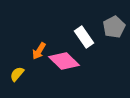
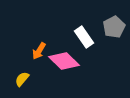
yellow semicircle: moved 5 px right, 5 px down
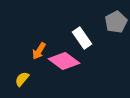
gray pentagon: moved 2 px right, 5 px up
white rectangle: moved 2 px left, 1 px down
pink diamond: rotated 8 degrees counterclockwise
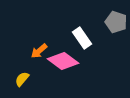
gray pentagon: rotated 25 degrees counterclockwise
orange arrow: rotated 18 degrees clockwise
pink diamond: moved 1 px left
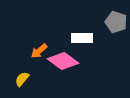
white rectangle: rotated 55 degrees counterclockwise
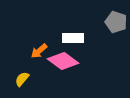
white rectangle: moved 9 px left
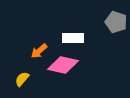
pink diamond: moved 4 px down; rotated 24 degrees counterclockwise
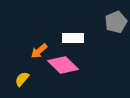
gray pentagon: rotated 30 degrees clockwise
pink diamond: rotated 32 degrees clockwise
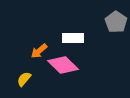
gray pentagon: rotated 15 degrees counterclockwise
yellow semicircle: moved 2 px right
